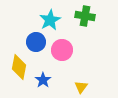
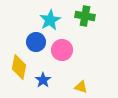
yellow triangle: rotated 48 degrees counterclockwise
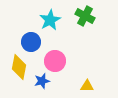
green cross: rotated 18 degrees clockwise
blue circle: moved 5 px left
pink circle: moved 7 px left, 11 px down
blue star: moved 1 px left, 1 px down; rotated 21 degrees clockwise
yellow triangle: moved 6 px right, 1 px up; rotated 16 degrees counterclockwise
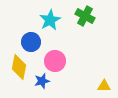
yellow triangle: moved 17 px right
